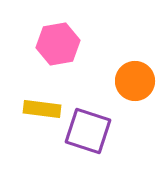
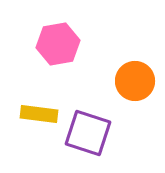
yellow rectangle: moved 3 px left, 5 px down
purple square: moved 2 px down
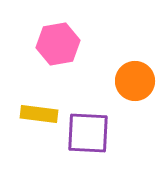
purple square: rotated 15 degrees counterclockwise
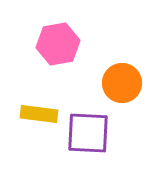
orange circle: moved 13 px left, 2 px down
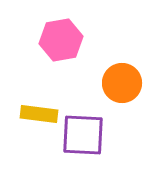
pink hexagon: moved 3 px right, 4 px up
purple square: moved 5 px left, 2 px down
